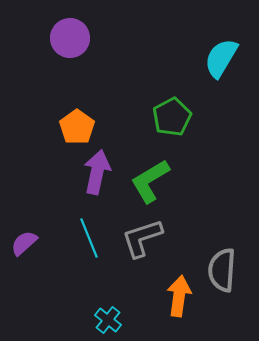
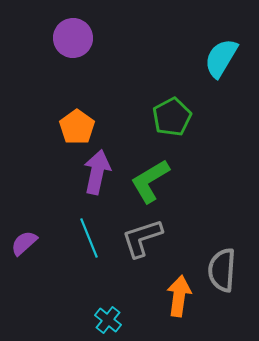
purple circle: moved 3 px right
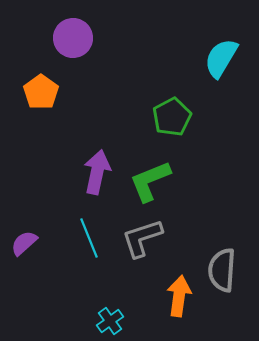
orange pentagon: moved 36 px left, 35 px up
green L-shape: rotated 9 degrees clockwise
cyan cross: moved 2 px right, 1 px down; rotated 16 degrees clockwise
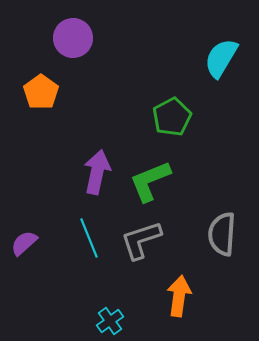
gray L-shape: moved 1 px left, 2 px down
gray semicircle: moved 36 px up
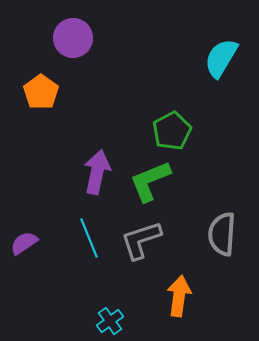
green pentagon: moved 14 px down
purple semicircle: rotated 8 degrees clockwise
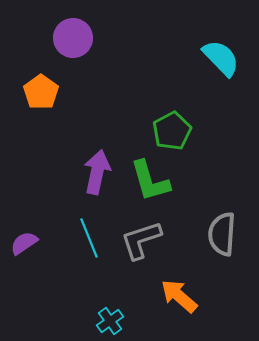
cyan semicircle: rotated 105 degrees clockwise
green L-shape: rotated 84 degrees counterclockwise
orange arrow: rotated 57 degrees counterclockwise
